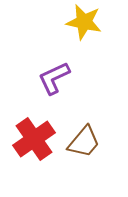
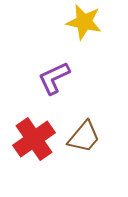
brown trapezoid: moved 5 px up
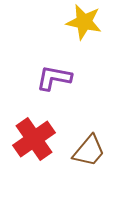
purple L-shape: rotated 36 degrees clockwise
brown trapezoid: moved 5 px right, 14 px down
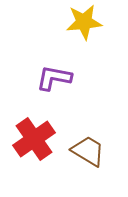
yellow star: rotated 18 degrees counterclockwise
brown trapezoid: moved 1 px left; rotated 99 degrees counterclockwise
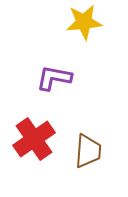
brown trapezoid: rotated 63 degrees clockwise
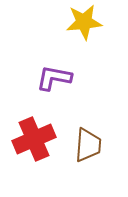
red cross: rotated 12 degrees clockwise
brown trapezoid: moved 6 px up
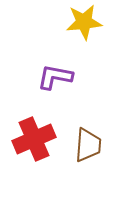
purple L-shape: moved 1 px right, 1 px up
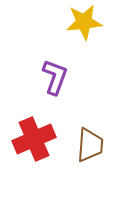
purple L-shape: rotated 99 degrees clockwise
brown trapezoid: moved 2 px right
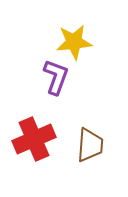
yellow star: moved 10 px left, 20 px down
purple L-shape: moved 1 px right
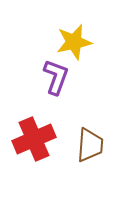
yellow star: rotated 6 degrees counterclockwise
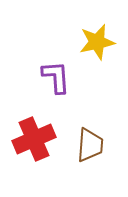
yellow star: moved 23 px right
purple L-shape: rotated 24 degrees counterclockwise
